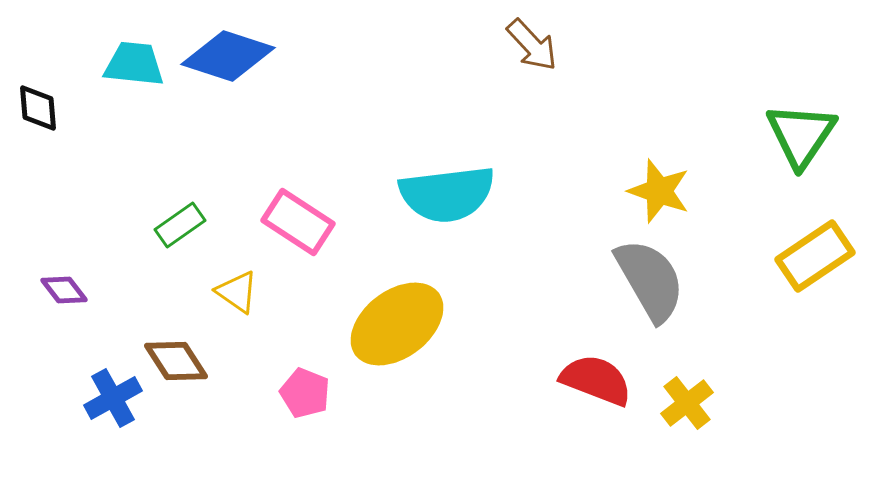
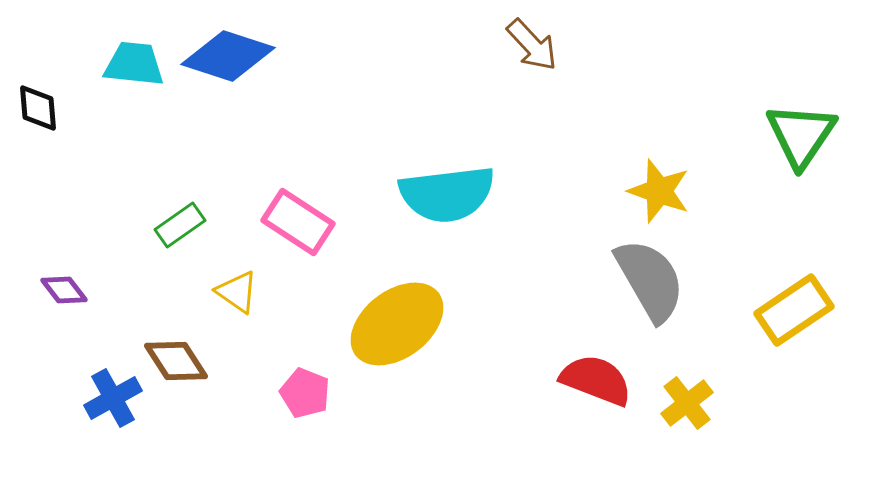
yellow rectangle: moved 21 px left, 54 px down
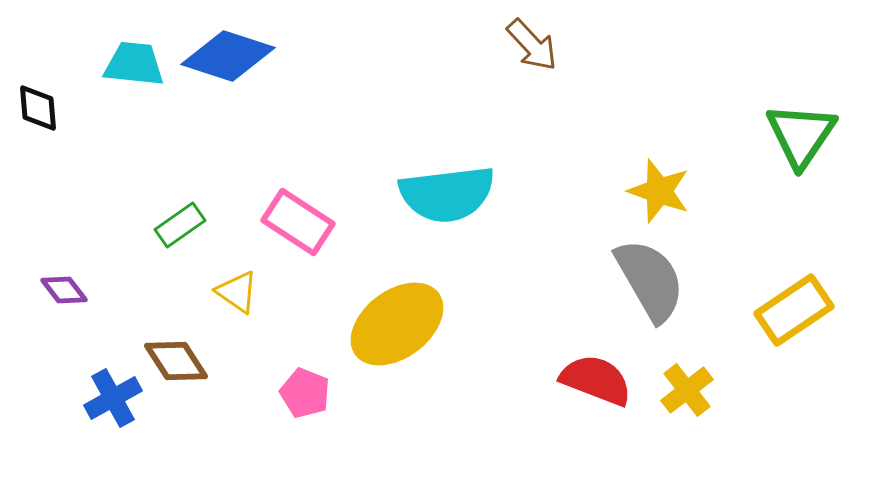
yellow cross: moved 13 px up
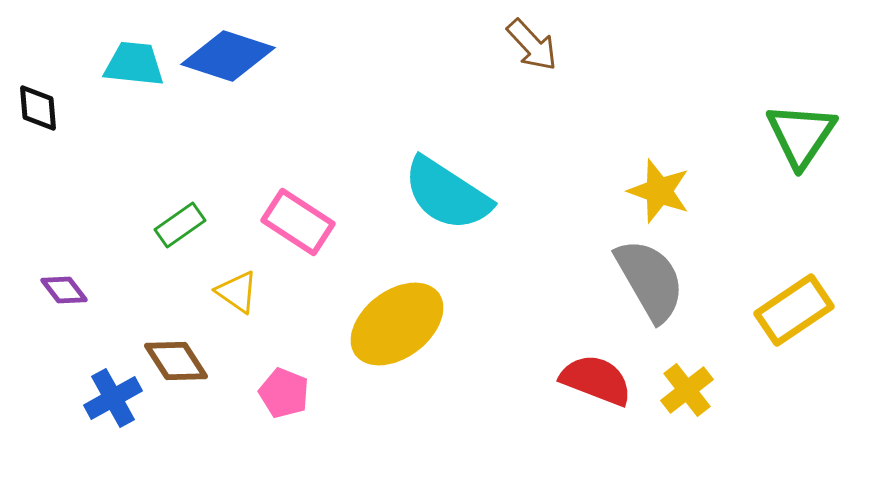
cyan semicircle: rotated 40 degrees clockwise
pink pentagon: moved 21 px left
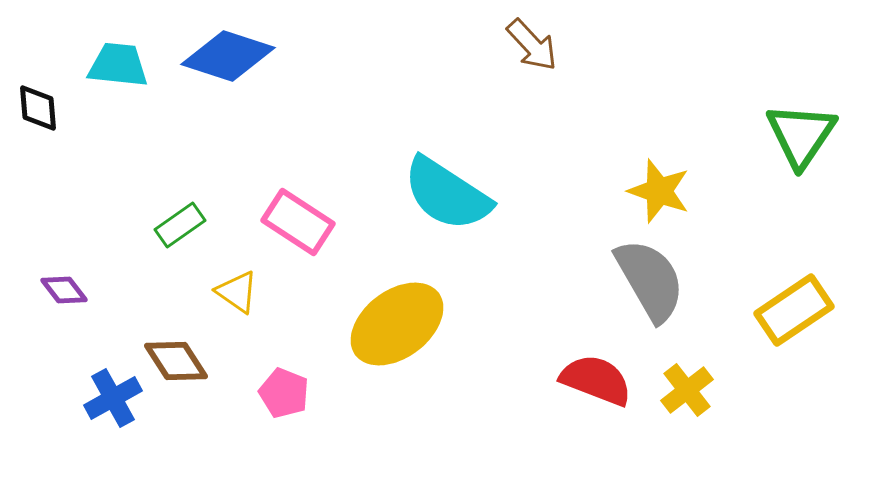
cyan trapezoid: moved 16 px left, 1 px down
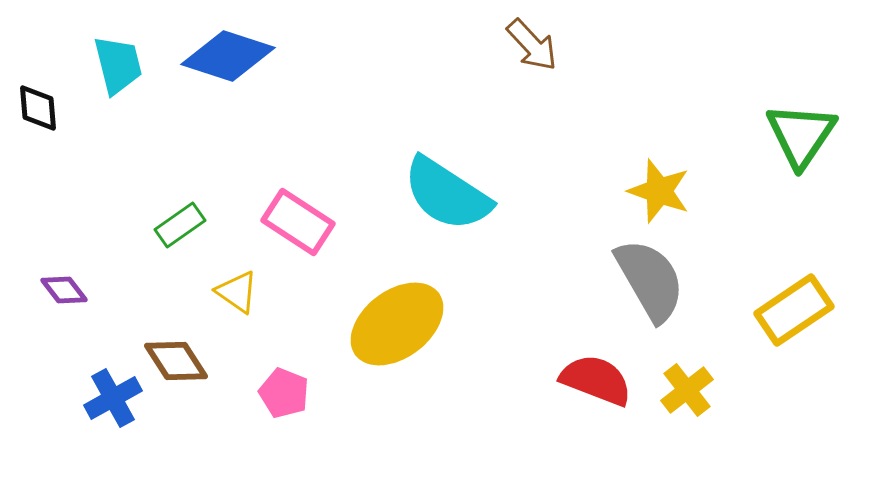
cyan trapezoid: rotated 70 degrees clockwise
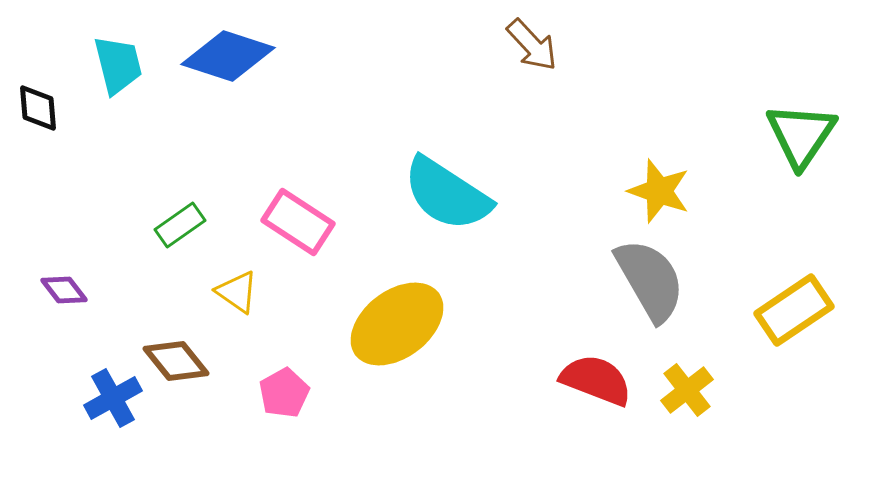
brown diamond: rotated 6 degrees counterclockwise
pink pentagon: rotated 21 degrees clockwise
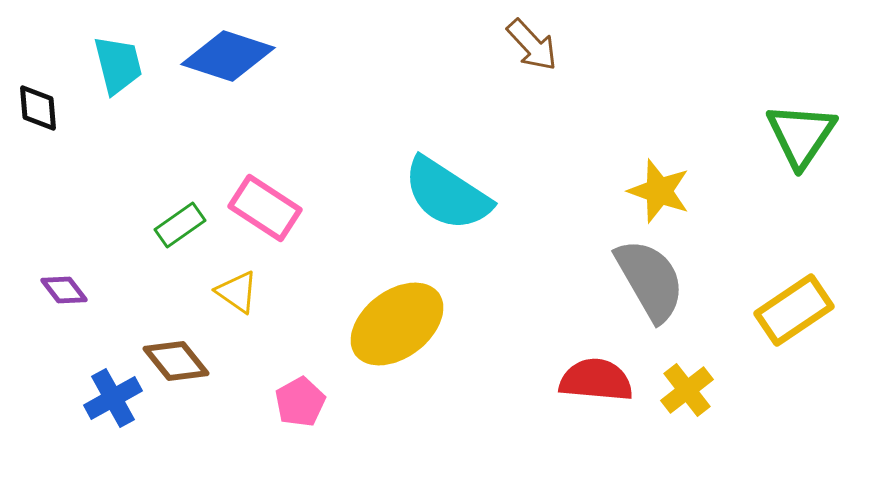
pink rectangle: moved 33 px left, 14 px up
red semicircle: rotated 16 degrees counterclockwise
pink pentagon: moved 16 px right, 9 px down
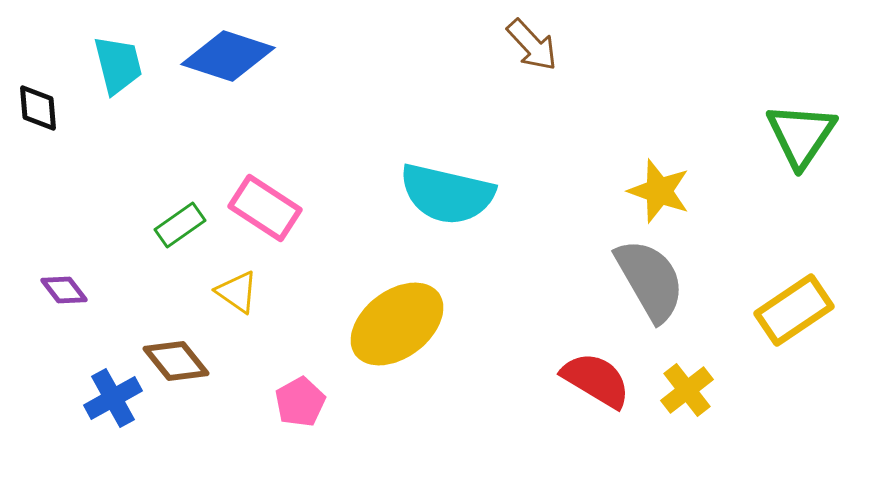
cyan semicircle: rotated 20 degrees counterclockwise
red semicircle: rotated 26 degrees clockwise
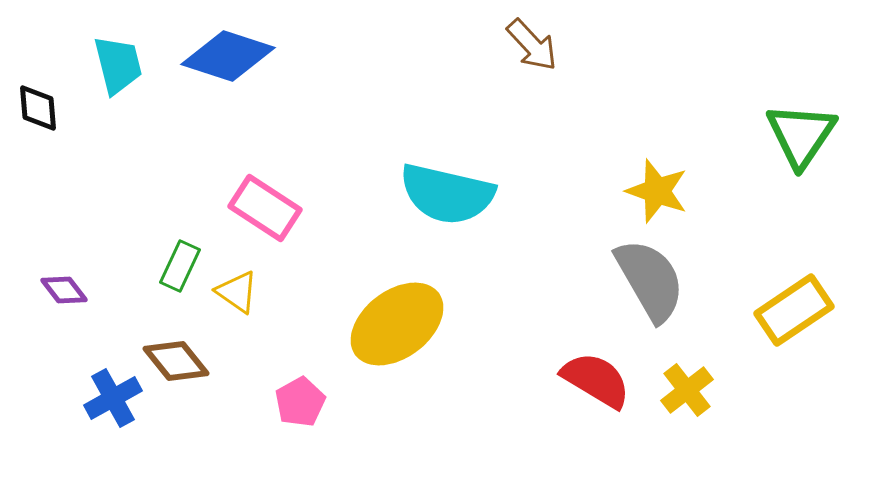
yellow star: moved 2 px left
green rectangle: moved 41 px down; rotated 30 degrees counterclockwise
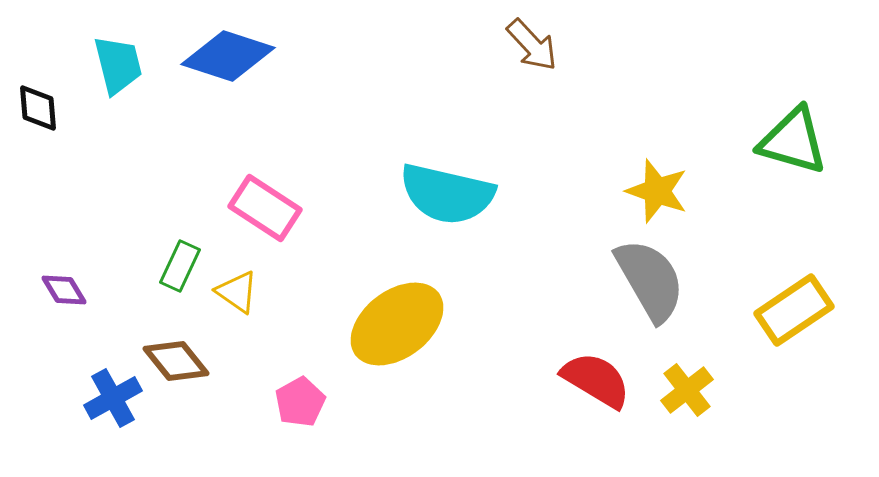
green triangle: moved 8 px left, 6 px down; rotated 48 degrees counterclockwise
purple diamond: rotated 6 degrees clockwise
